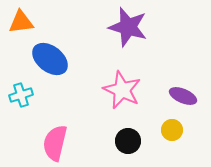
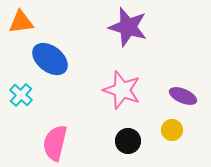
pink star: rotated 6 degrees counterclockwise
cyan cross: rotated 30 degrees counterclockwise
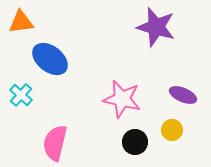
purple star: moved 28 px right
pink star: moved 9 px down; rotated 6 degrees counterclockwise
purple ellipse: moved 1 px up
black circle: moved 7 px right, 1 px down
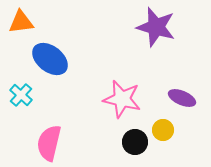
purple ellipse: moved 1 px left, 3 px down
yellow circle: moved 9 px left
pink semicircle: moved 6 px left
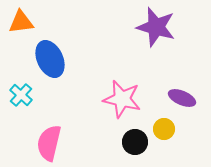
blue ellipse: rotated 27 degrees clockwise
yellow circle: moved 1 px right, 1 px up
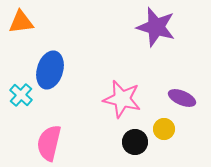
blue ellipse: moved 11 px down; rotated 42 degrees clockwise
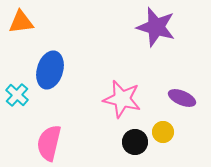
cyan cross: moved 4 px left
yellow circle: moved 1 px left, 3 px down
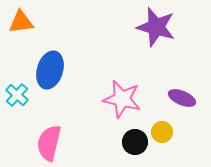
yellow circle: moved 1 px left
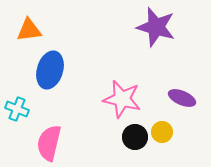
orange triangle: moved 8 px right, 8 px down
cyan cross: moved 14 px down; rotated 20 degrees counterclockwise
black circle: moved 5 px up
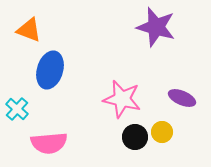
orange triangle: rotated 28 degrees clockwise
cyan cross: rotated 20 degrees clockwise
pink semicircle: rotated 108 degrees counterclockwise
